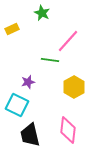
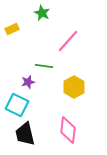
green line: moved 6 px left, 6 px down
black trapezoid: moved 5 px left, 1 px up
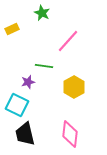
pink diamond: moved 2 px right, 4 px down
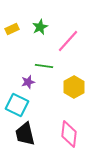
green star: moved 2 px left, 14 px down; rotated 21 degrees clockwise
pink diamond: moved 1 px left
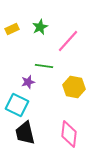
yellow hexagon: rotated 20 degrees counterclockwise
black trapezoid: moved 1 px up
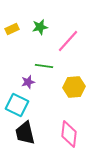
green star: rotated 14 degrees clockwise
yellow hexagon: rotated 15 degrees counterclockwise
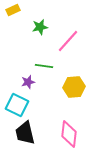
yellow rectangle: moved 1 px right, 19 px up
